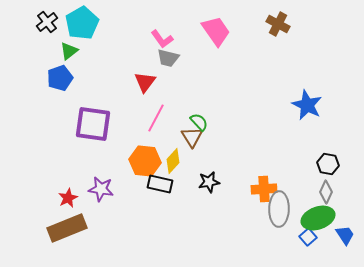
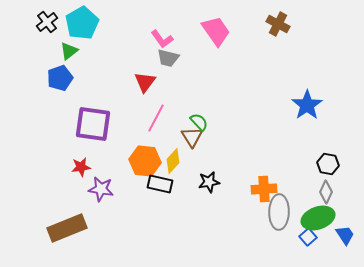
blue star: rotated 12 degrees clockwise
red star: moved 13 px right, 31 px up; rotated 18 degrees clockwise
gray ellipse: moved 3 px down
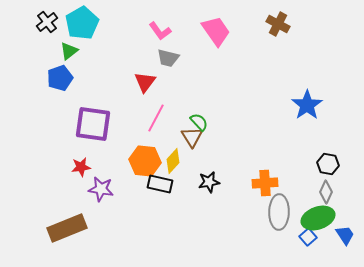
pink L-shape: moved 2 px left, 8 px up
orange cross: moved 1 px right, 6 px up
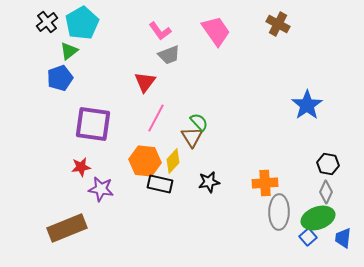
gray trapezoid: moved 1 px right, 3 px up; rotated 35 degrees counterclockwise
blue trapezoid: moved 2 px left, 3 px down; rotated 140 degrees counterclockwise
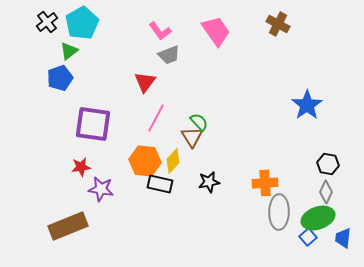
brown rectangle: moved 1 px right, 2 px up
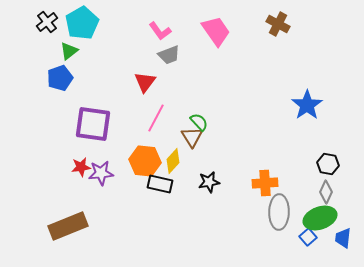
purple star: moved 16 px up; rotated 15 degrees counterclockwise
green ellipse: moved 2 px right
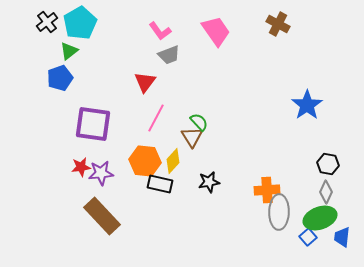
cyan pentagon: moved 2 px left
orange cross: moved 2 px right, 7 px down
brown rectangle: moved 34 px right, 10 px up; rotated 69 degrees clockwise
blue trapezoid: moved 1 px left, 1 px up
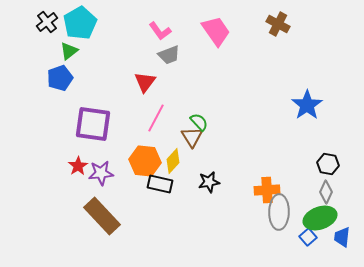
red star: moved 3 px left, 1 px up; rotated 24 degrees counterclockwise
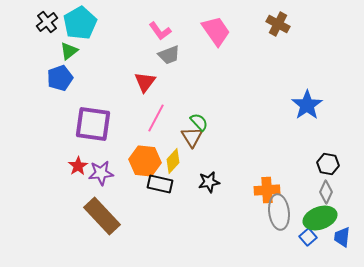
gray ellipse: rotated 8 degrees counterclockwise
